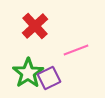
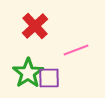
purple square: rotated 25 degrees clockwise
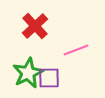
green star: rotated 8 degrees clockwise
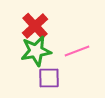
pink line: moved 1 px right, 1 px down
green star: moved 8 px right, 22 px up; rotated 16 degrees clockwise
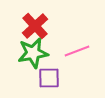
green star: moved 3 px left, 2 px down
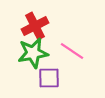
red cross: rotated 16 degrees clockwise
pink line: moved 5 px left; rotated 55 degrees clockwise
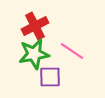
green star: moved 1 px right, 1 px down
purple square: moved 1 px right, 1 px up
